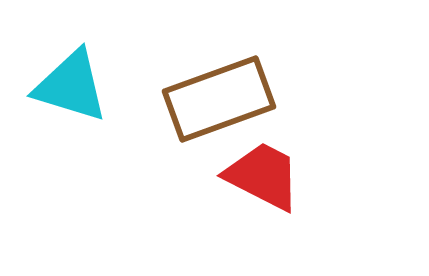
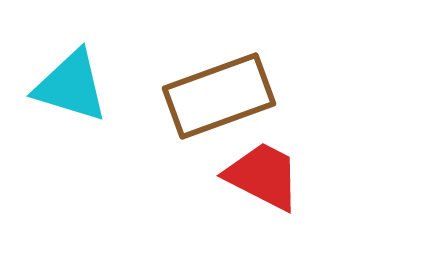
brown rectangle: moved 3 px up
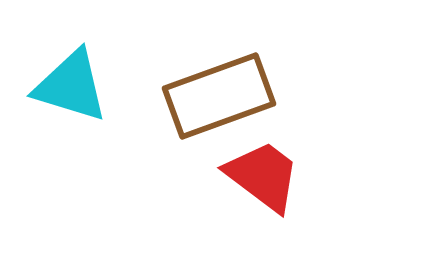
red trapezoid: rotated 10 degrees clockwise
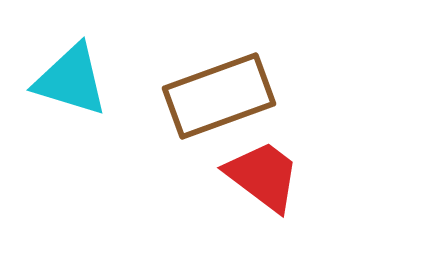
cyan triangle: moved 6 px up
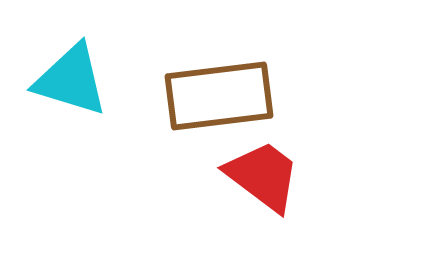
brown rectangle: rotated 13 degrees clockwise
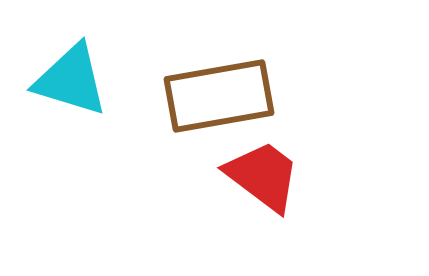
brown rectangle: rotated 3 degrees counterclockwise
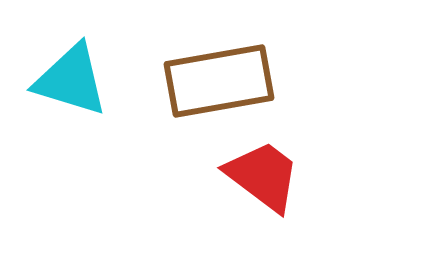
brown rectangle: moved 15 px up
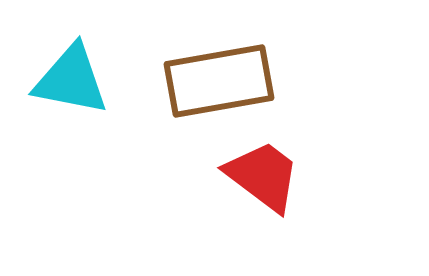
cyan triangle: rotated 6 degrees counterclockwise
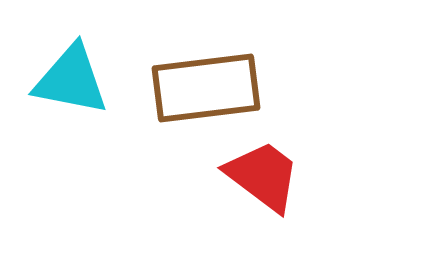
brown rectangle: moved 13 px left, 7 px down; rotated 3 degrees clockwise
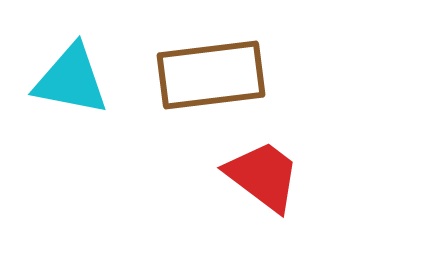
brown rectangle: moved 5 px right, 13 px up
